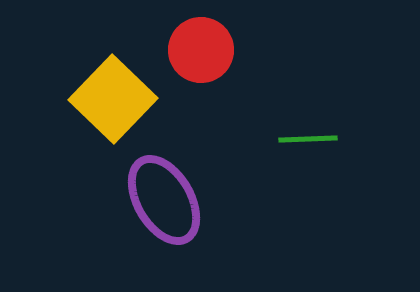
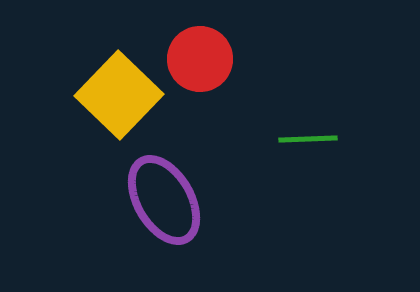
red circle: moved 1 px left, 9 px down
yellow square: moved 6 px right, 4 px up
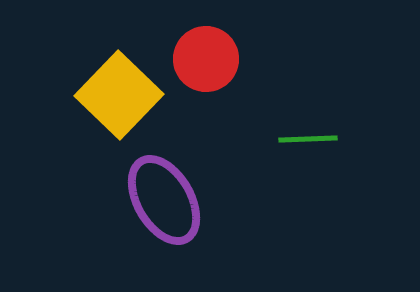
red circle: moved 6 px right
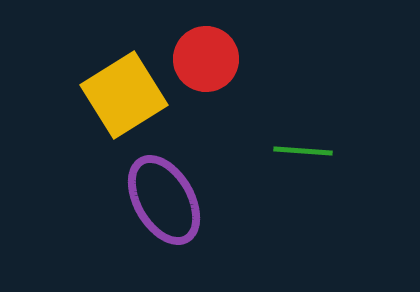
yellow square: moved 5 px right; rotated 14 degrees clockwise
green line: moved 5 px left, 12 px down; rotated 6 degrees clockwise
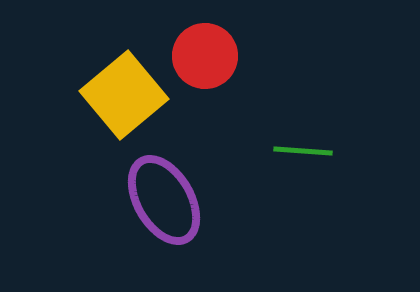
red circle: moved 1 px left, 3 px up
yellow square: rotated 8 degrees counterclockwise
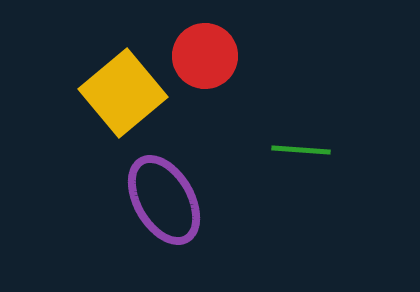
yellow square: moved 1 px left, 2 px up
green line: moved 2 px left, 1 px up
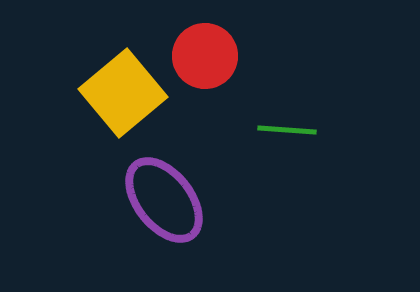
green line: moved 14 px left, 20 px up
purple ellipse: rotated 8 degrees counterclockwise
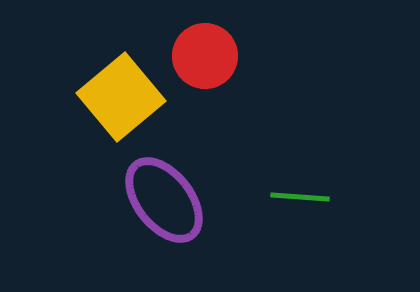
yellow square: moved 2 px left, 4 px down
green line: moved 13 px right, 67 px down
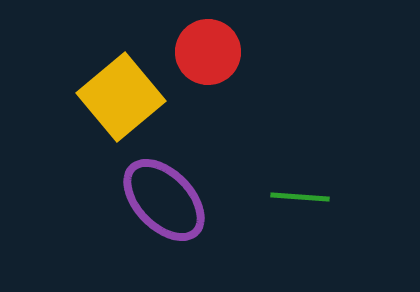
red circle: moved 3 px right, 4 px up
purple ellipse: rotated 6 degrees counterclockwise
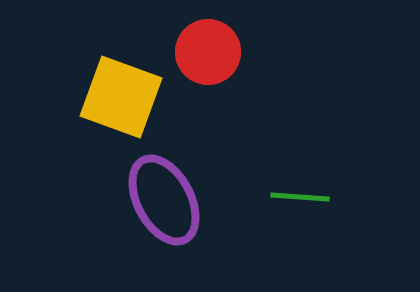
yellow square: rotated 30 degrees counterclockwise
purple ellipse: rotated 16 degrees clockwise
